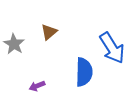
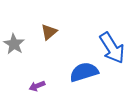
blue semicircle: rotated 108 degrees counterclockwise
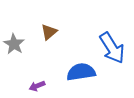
blue semicircle: moved 3 px left; rotated 8 degrees clockwise
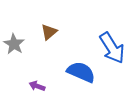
blue semicircle: rotated 32 degrees clockwise
purple arrow: rotated 42 degrees clockwise
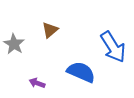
brown triangle: moved 1 px right, 2 px up
blue arrow: moved 1 px right, 1 px up
purple arrow: moved 3 px up
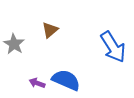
blue semicircle: moved 15 px left, 8 px down
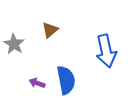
blue arrow: moved 7 px left, 4 px down; rotated 20 degrees clockwise
blue semicircle: rotated 56 degrees clockwise
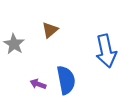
purple arrow: moved 1 px right, 1 px down
